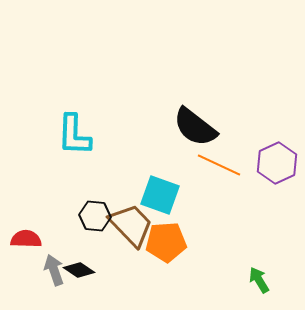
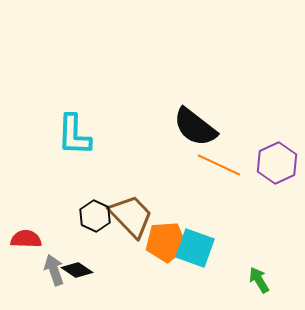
cyan square: moved 35 px right, 53 px down
black hexagon: rotated 20 degrees clockwise
brown trapezoid: moved 9 px up
black diamond: moved 2 px left
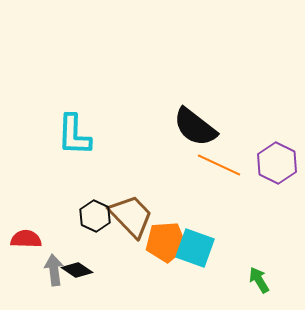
purple hexagon: rotated 9 degrees counterclockwise
gray arrow: rotated 12 degrees clockwise
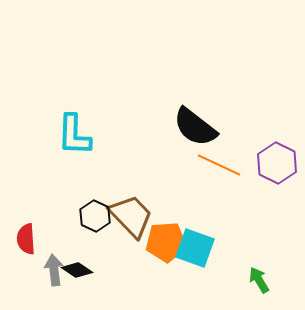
red semicircle: rotated 96 degrees counterclockwise
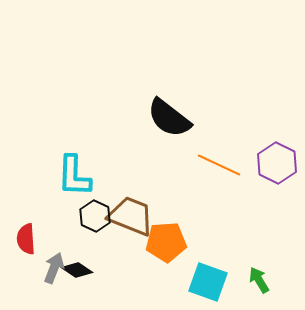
black semicircle: moved 26 px left, 9 px up
cyan L-shape: moved 41 px down
brown trapezoid: rotated 24 degrees counterclockwise
cyan square: moved 13 px right, 34 px down
gray arrow: moved 2 px up; rotated 28 degrees clockwise
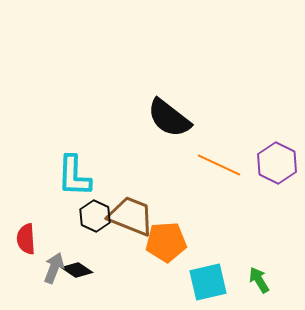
cyan square: rotated 33 degrees counterclockwise
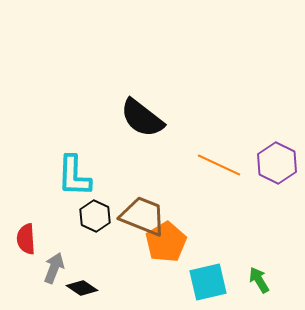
black semicircle: moved 27 px left
brown trapezoid: moved 12 px right
orange pentagon: rotated 27 degrees counterclockwise
black diamond: moved 5 px right, 18 px down
